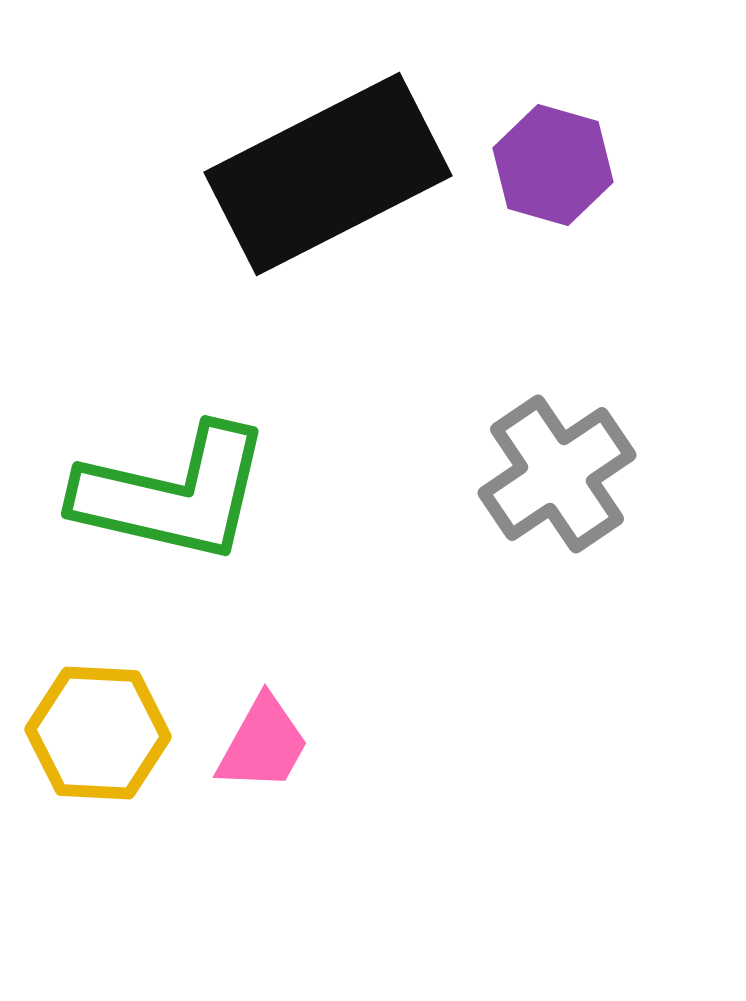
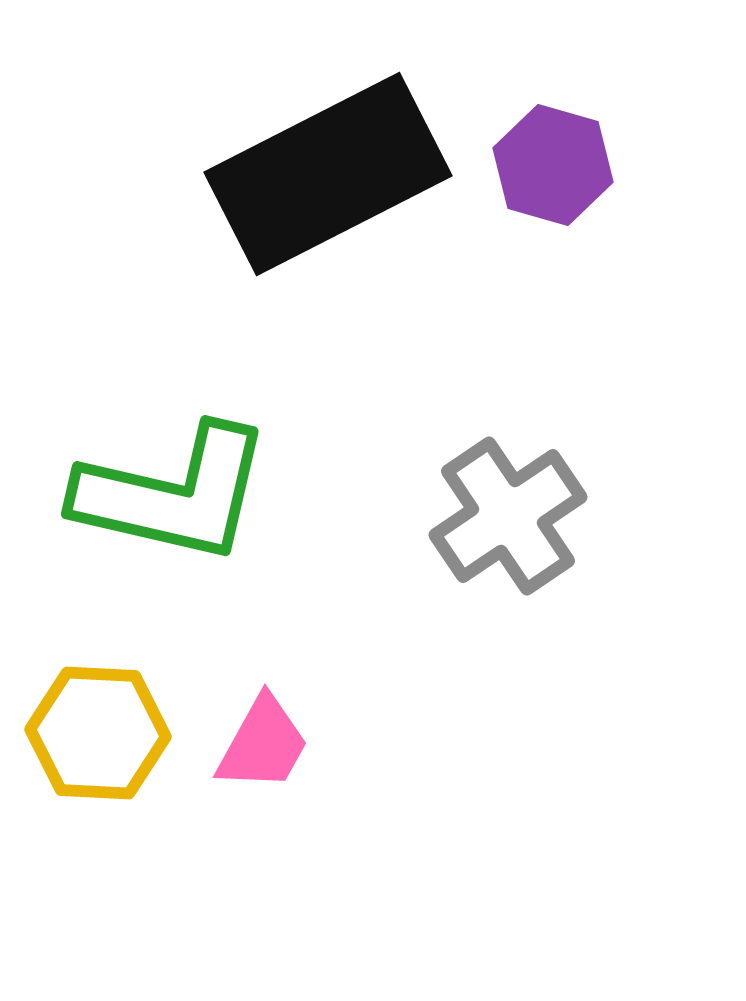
gray cross: moved 49 px left, 42 px down
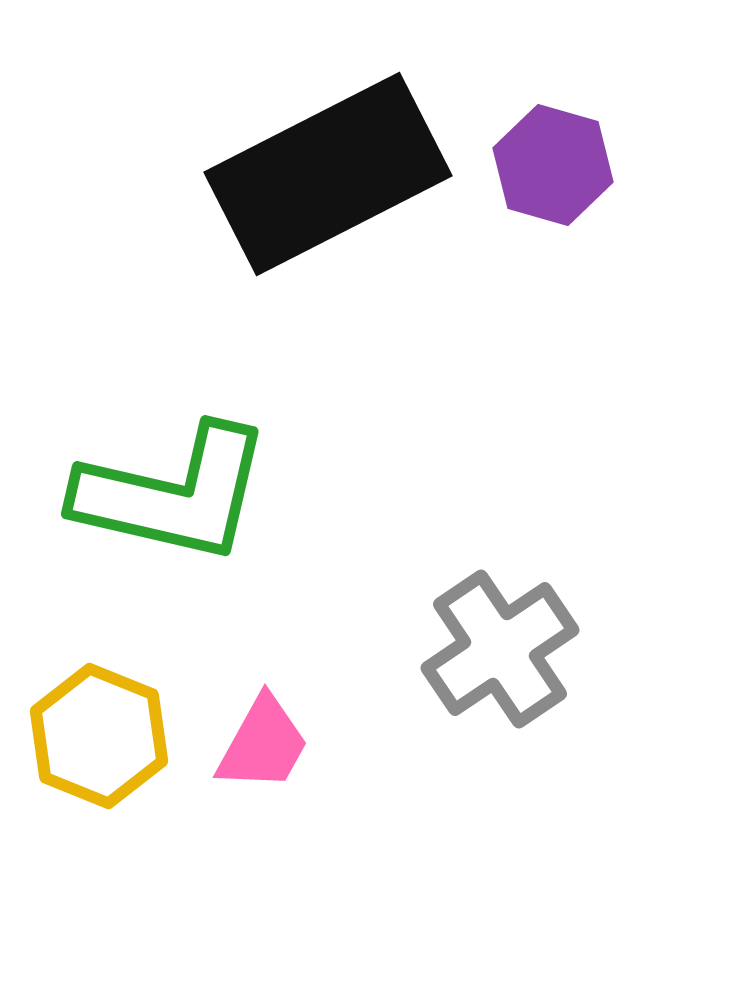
gray cross: moved 8 px left, 133 px down
yellow hexagon: moved 1 px right, 3 px down; rotated 19 degrees clockwise
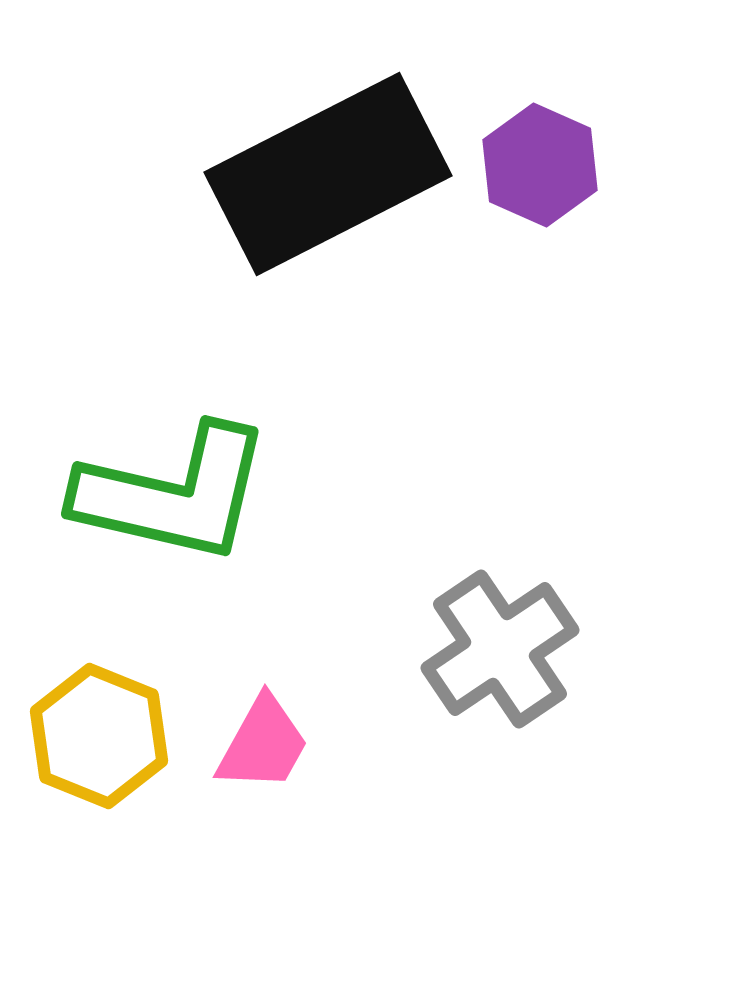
purple hexagon: moved 13 px left; rotated 8 degrees clockwise
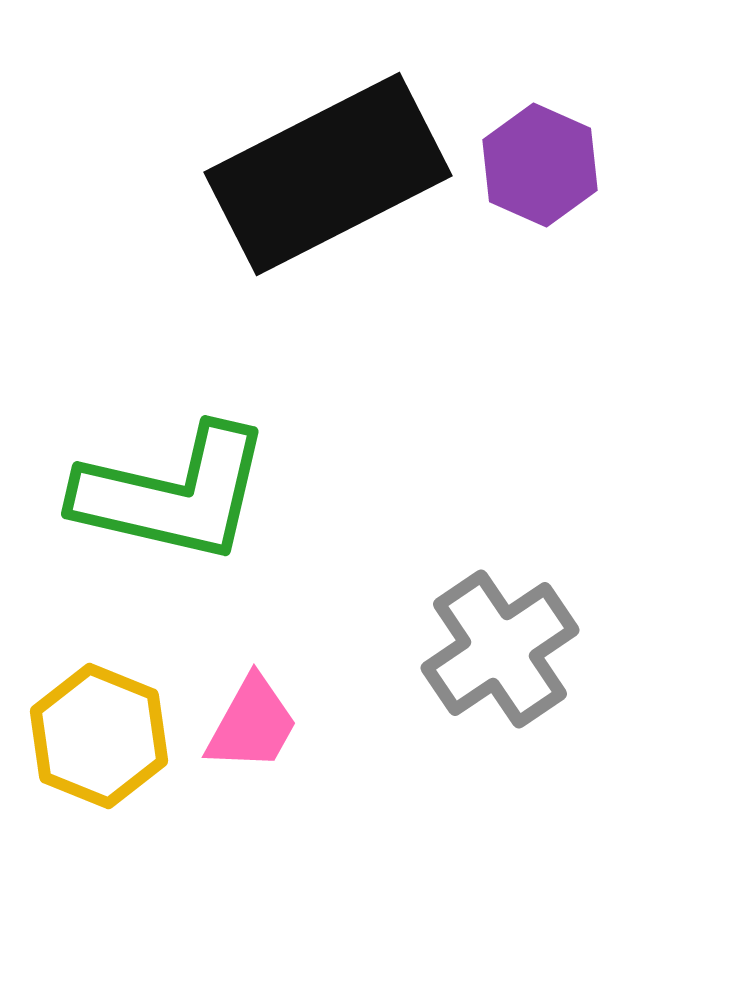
pink trapezoid: moved 11 px left, 20 px up
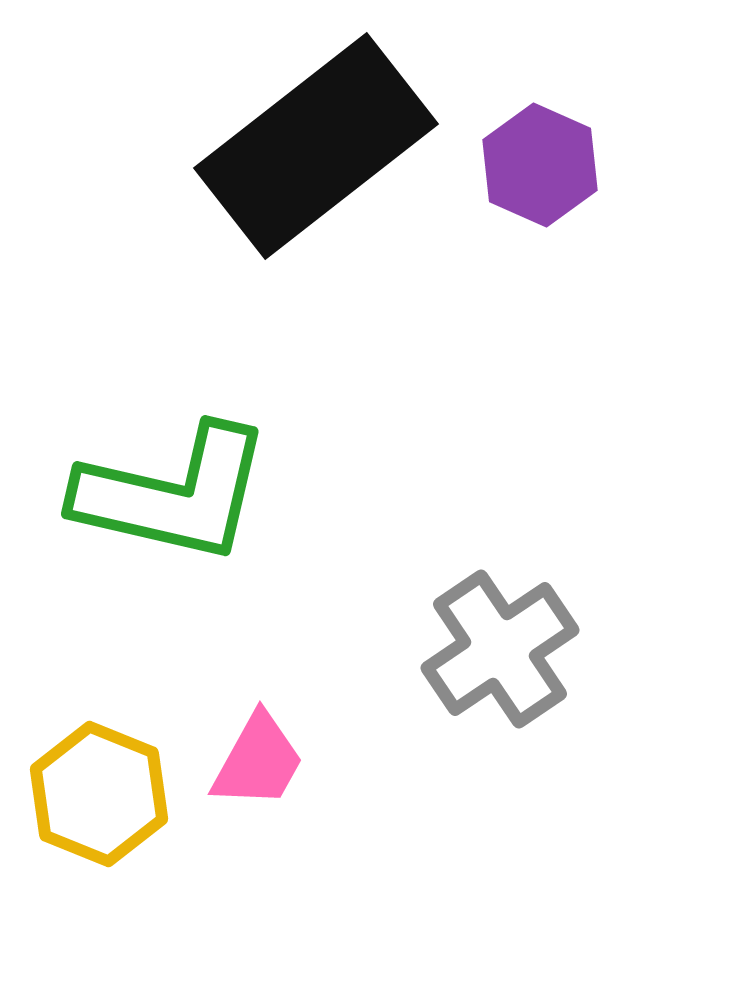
black rectangle: moved 12 px left, 28 px up; rotated 11 degrees counterclockwise
pink trapezoid: moved 6 px right, 37 px down
yellow hexagon: moved 58 px down
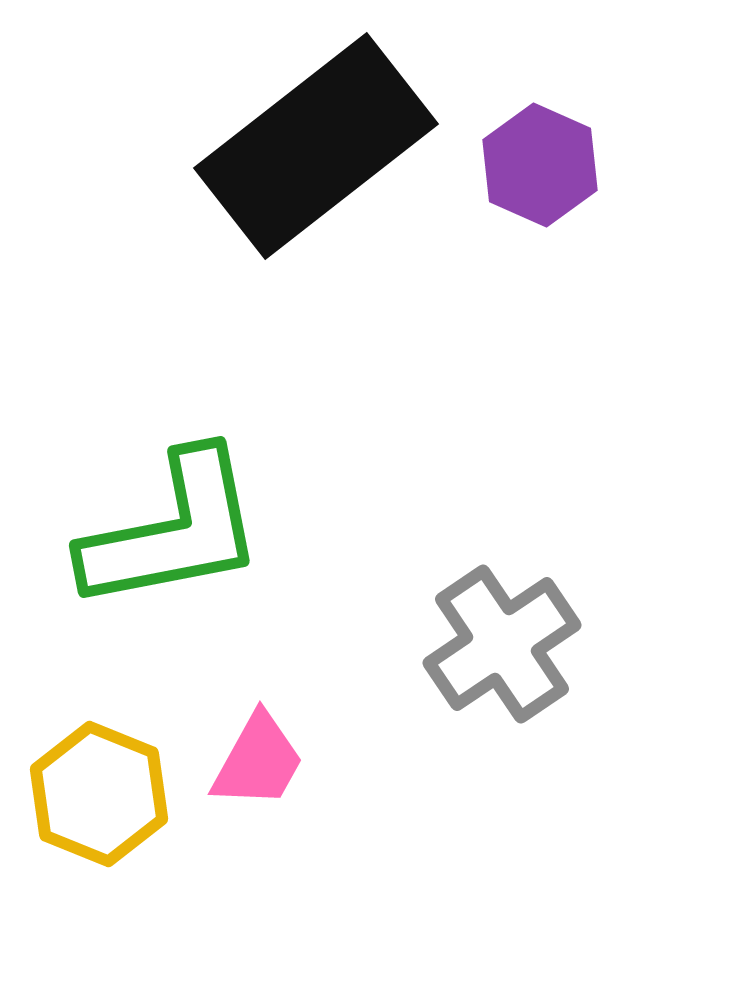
green L-shape: moved 37 px down; rotated 24 degrees counterclockwise
gray cross: moved 2 px right, 5 px up
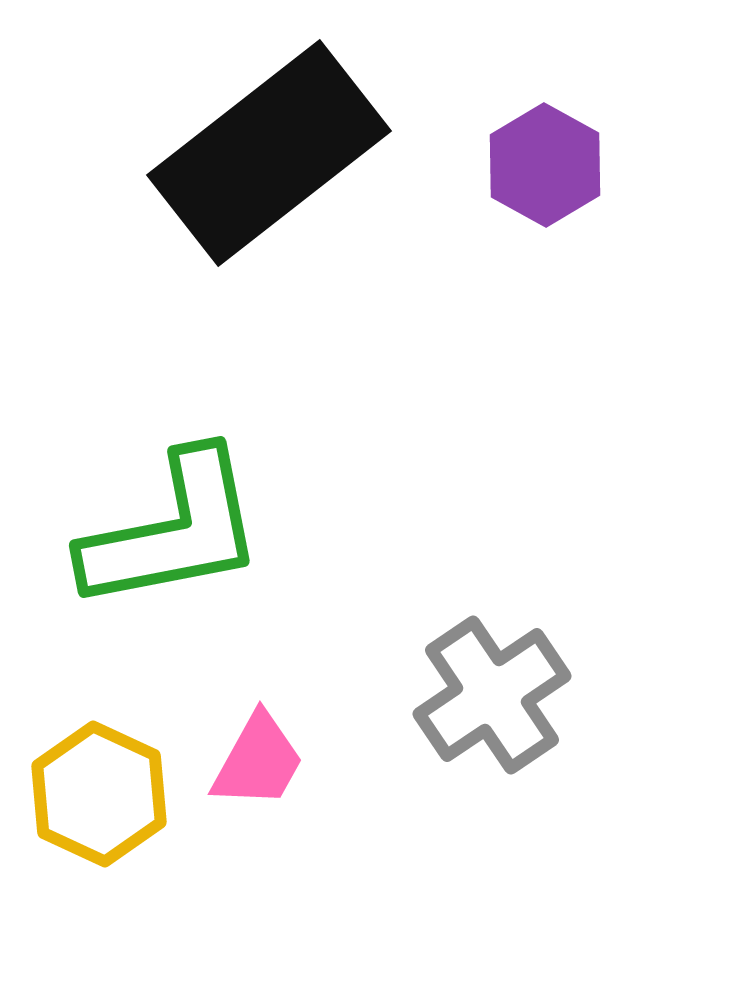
black rectangle: moved 47 px left, 7 px down
purple hexagon: moved 5 px right; rotated 5 degrees clockwise
gray cross: moved 10 px left, 51 px down
yellow hexagon: rotated 3 degrees clockwise
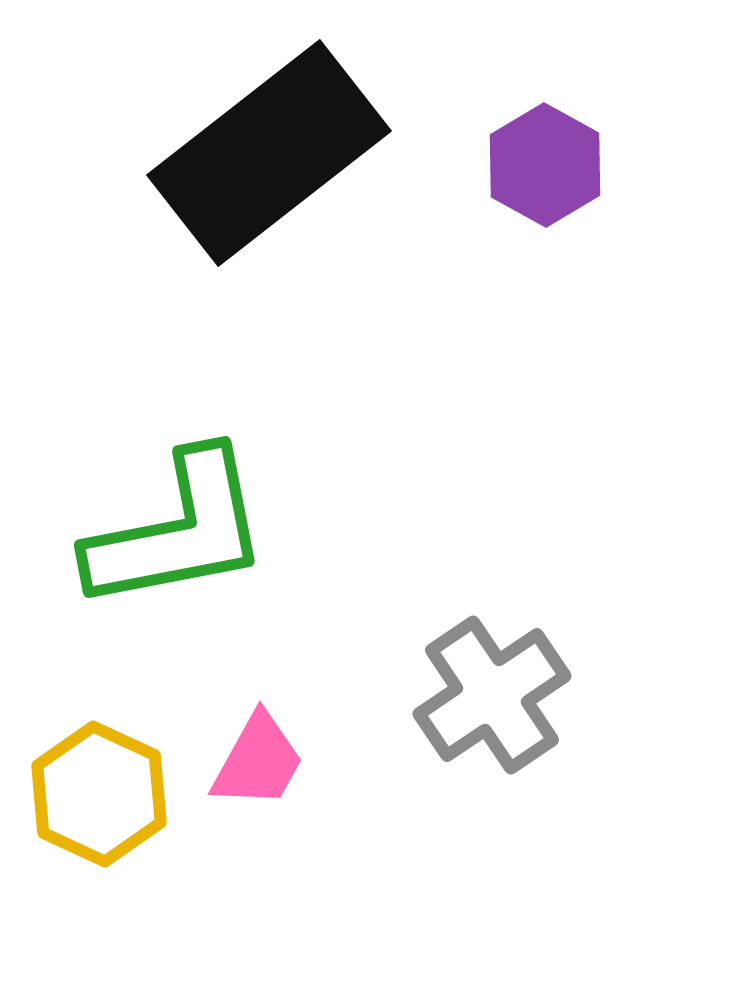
green L-shape: moved 5 px right
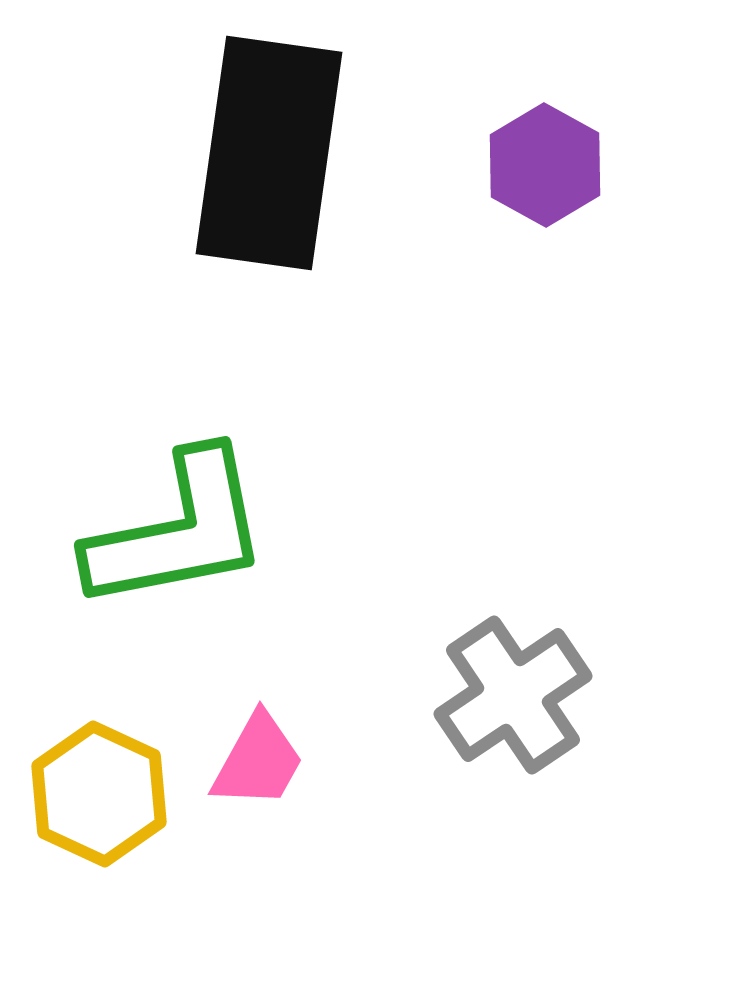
black rectangle: rotated 44 degrees counterclockwise
gray cross: moved 21 px right
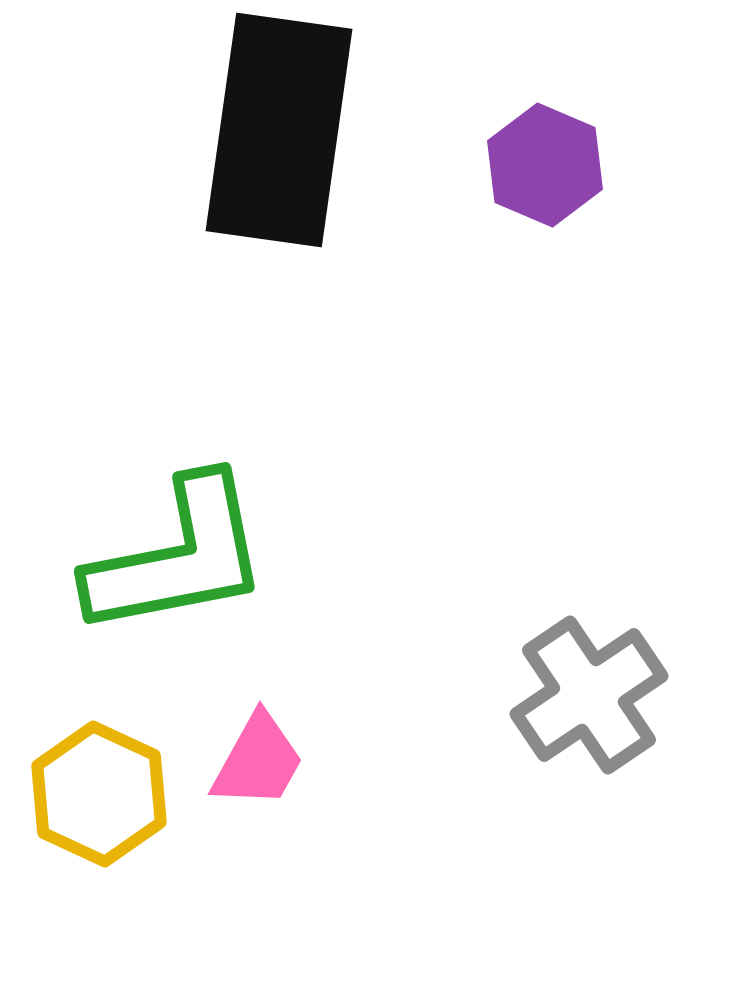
black rectangle: moved 10 px right, 23 px up
purple hexagon: rotated 6 degrees counterclockwise
green L-shape: moved 26 px down
gray cross: moved 76 px right
